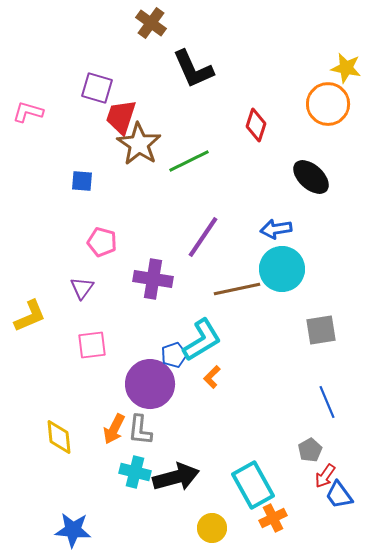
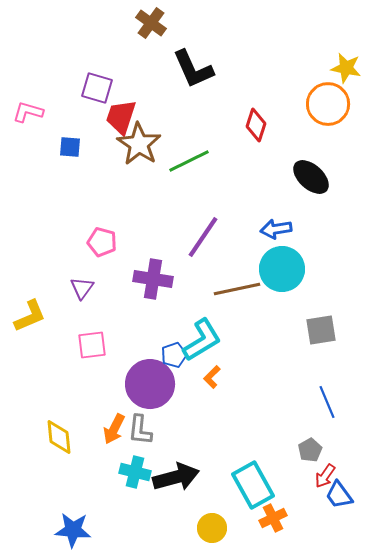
blue square: moved 12 px left, 34 px up
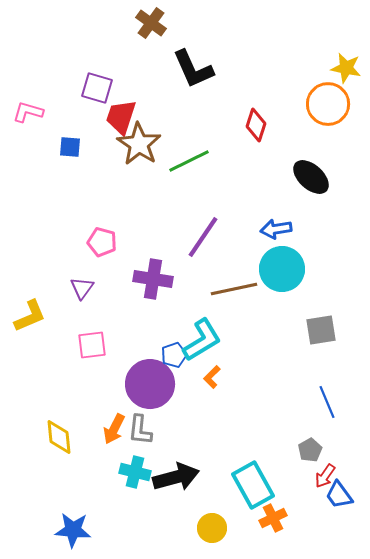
brown line: moved 3 px left
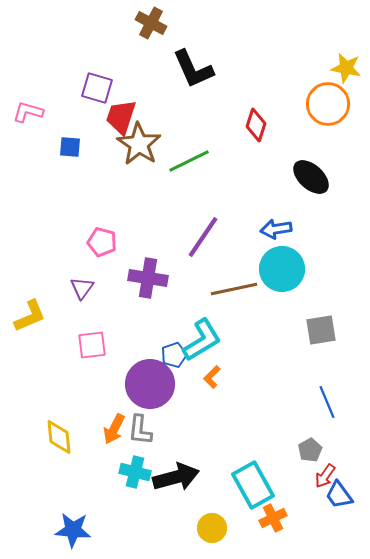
brown cross: rotated 8 degrees counterclockwise
purple cross: moved 5 px left, 1 px up
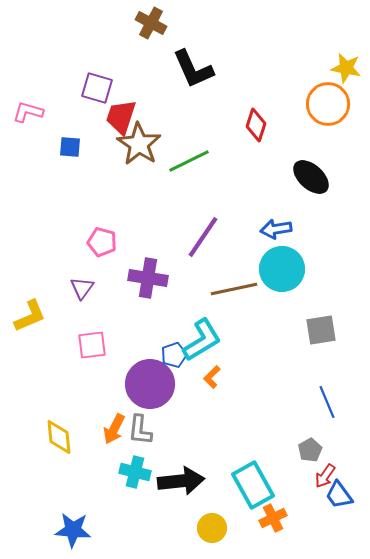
black arrow: moved 5 px right, 4 px down; rotated 9 degrees clockwise
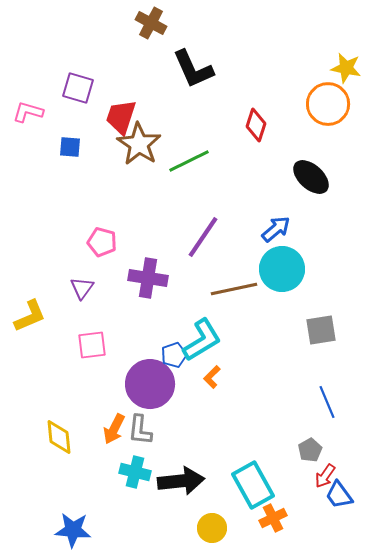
purple square: moved 19 px left
blue arrow: rotated 148 degrees clockwise
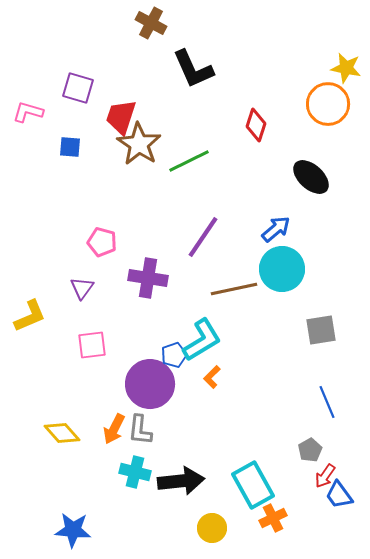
yellow diamond: moved 3 px right, 4 px up; rotated 36 degrees counterclockwise
